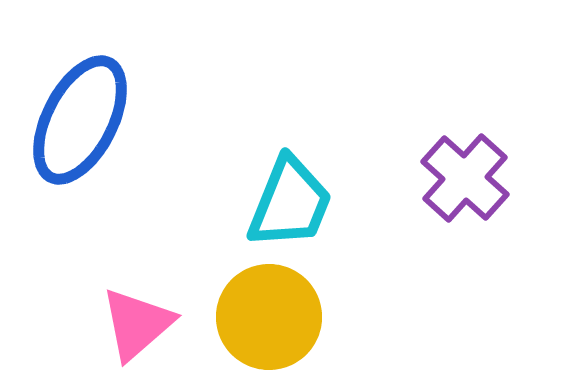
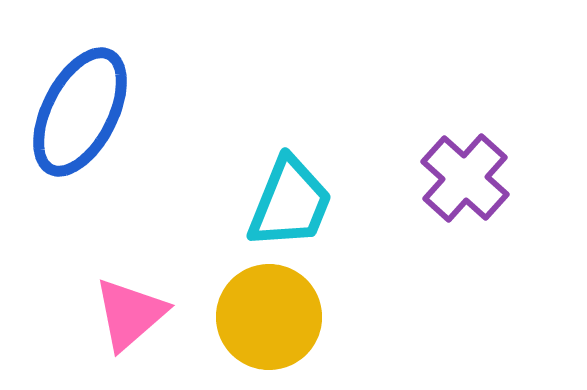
blue ellipse: moved 8 px up
pink triangle: moved 7 px left, 10 px up
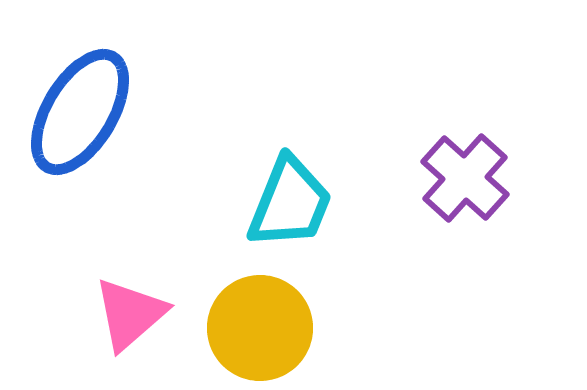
blue ellipse: rotated 4 degrees clockwise
yellow circle: moved 9 px left, 11 px down
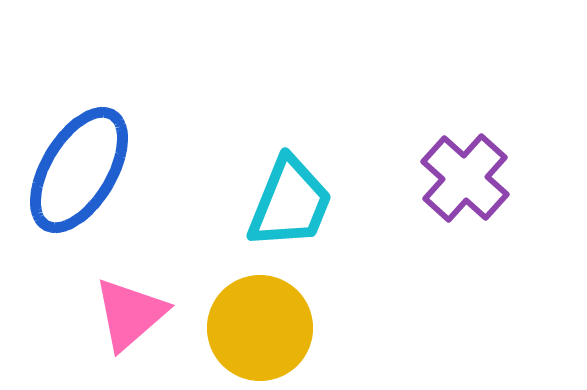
blue ellipse: moved 1 px left, 58 px down
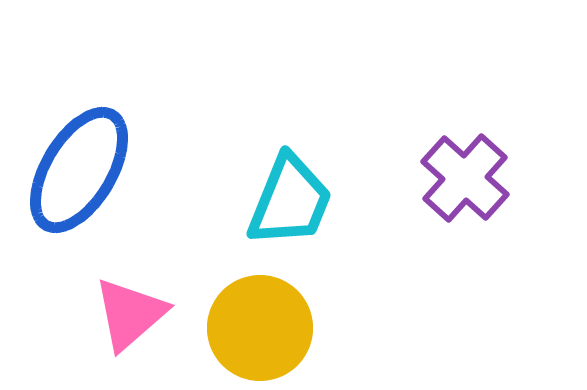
cyan trapezoid: moved 2 px up
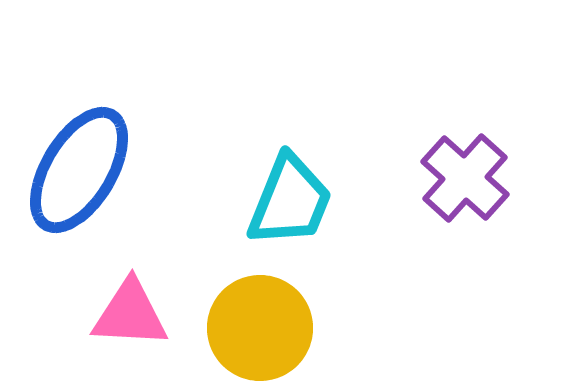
pink triangle: rotated 44 degrees clockwise
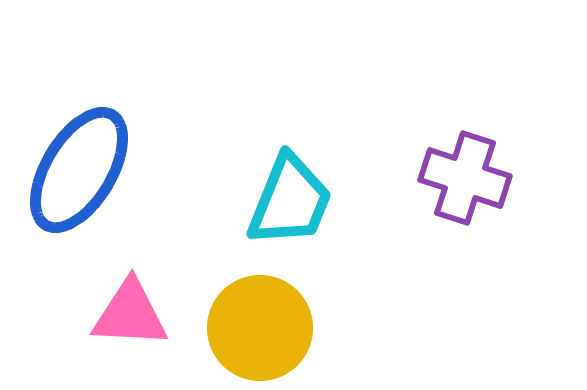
purple cross: rotated 24 degrees counterclockwise
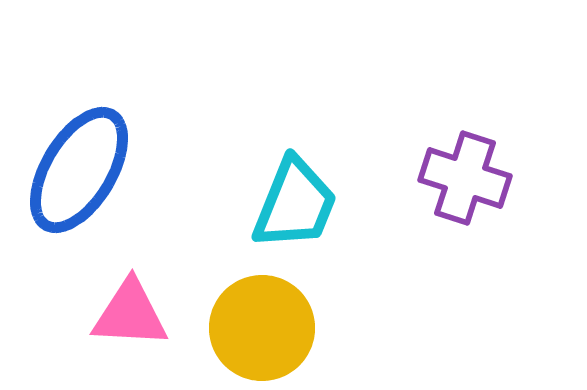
cyan trapezoid: moved 5 px right, 3 px down
yellow circle: moved 2 px right
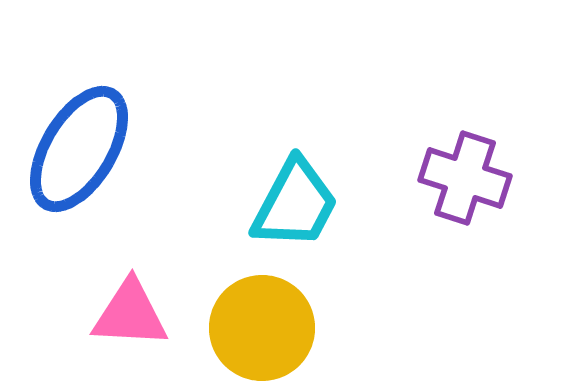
blue ellipse: moved 21 px up
cyan trapezoid: rotated 6 degrees clockwise
